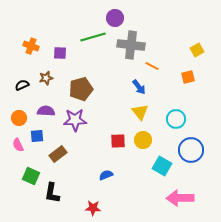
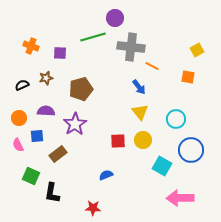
gray cross: moved 2 px down
orange square: rotated 24 degrees clockwise
purple star: moved 4 px down; rotated 30 degrees counterclockwise
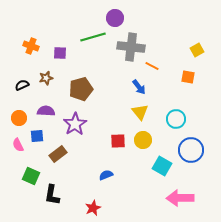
black L-shape: moved 2 px down
red star: rotated 28 degrees counterclockwise
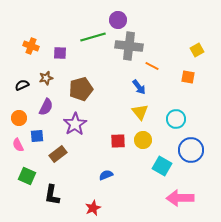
purple circle: moved 3 px right, 2 px down
gray cross: moved 2 px left, 1 px up
purple semicircle: moved 4 px up; rotated 114 degrees clockwise
green square: moved 4 px left
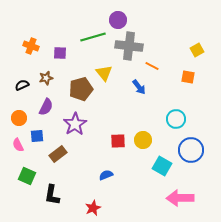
yellow triangle: moved 36 px left, 39 px up
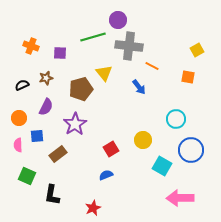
red square: moved 7 px left, 8 px down; rotated 28 degrees counterclockwise
pink semicircle: rotated 24 degrees clockwise
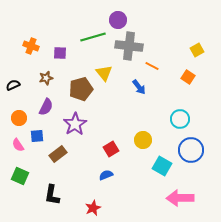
orange square: rotated 24 degrees clockwise
black semicircle: moved 9 px left
cyan circle: moved 4 px right
pink semicircle: rotated 32 degrees counterclockwise
green square: moved 7 px left
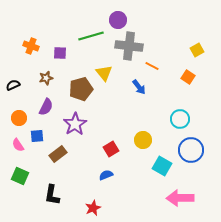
green line: moved 2 px left, 1 px up
